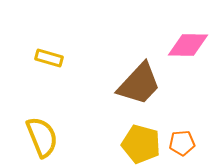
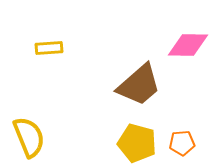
yellow rectangle: moved 10 px up; rotated 20 degrees counterclockwise
brown trapezoid: moved 1 px down; rotated 6 degrees clockwise
yellow semicircle: moved 13 px left
yellow pentagon: moved 4 px left, 1 px up
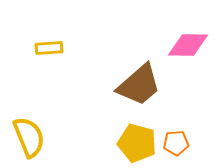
orange pentagon: moved 6 px left
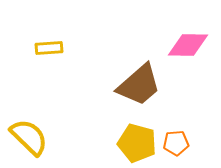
yellow semicircle: rotated 24 degrees counterclockwise
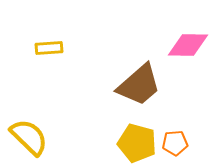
orange pentagon: moved 1 px left
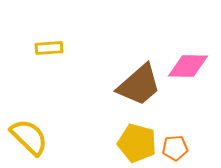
pink diamond: moved 21 px down
orange pentagon: moved 5 px down
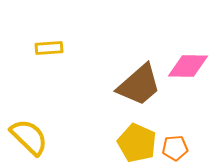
yellow pentagon: rotated 9 degrees clockwise
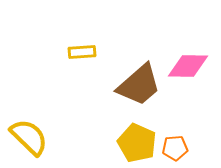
yellow rectangle: moved 33 px right, 4 px down
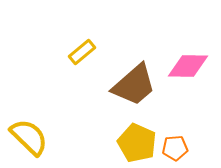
yellow rectangle: rotated 36 degrees counterclockwise
brown trapezoid: moved 5 px left
